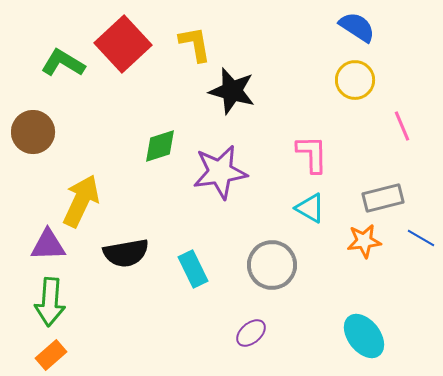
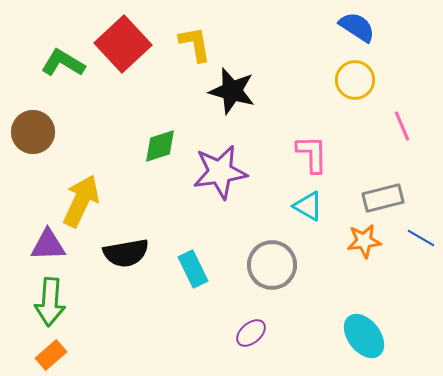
cyan triangle: moved 2 px left, 2 px up
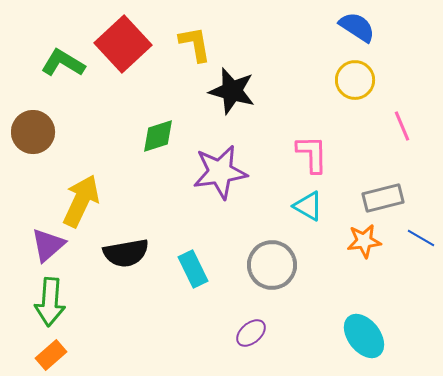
green diamond: moved 2 px left, 10 px up
purple triangle: rotated 39 degrees counterclockwise
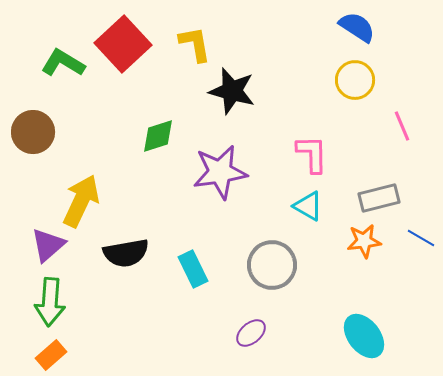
gray rectangle: moved 4 px left
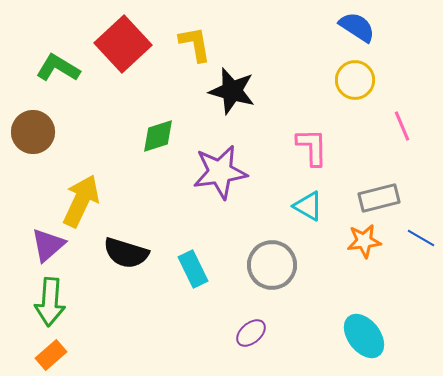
green L-shape: moved 5 px left, 5 px down
pink L-shape: moved 7 px up
black semicircle: rotated 27 degrees clockwise
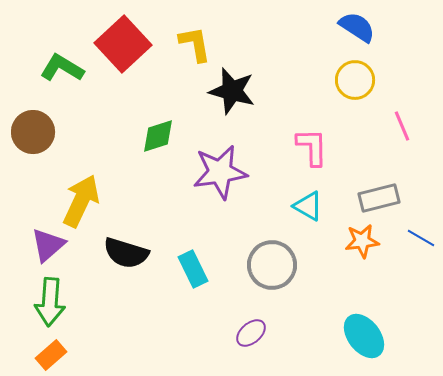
green L-shape: moved 4 px right
orange star: moved 2 px left
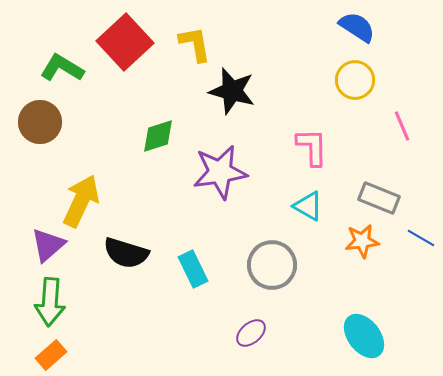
red square: moved 2 px right, 2 px up
brown circle: moved 7 px right, 10 px up
gray rectangle: rotated 36 degrees clockwise
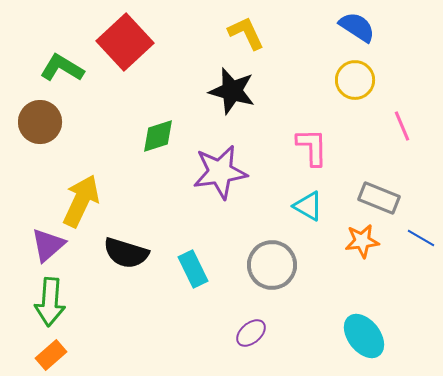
yellow L-shape: moved 51 px right, 11 px up; rotated 15 degrees counterclockwise
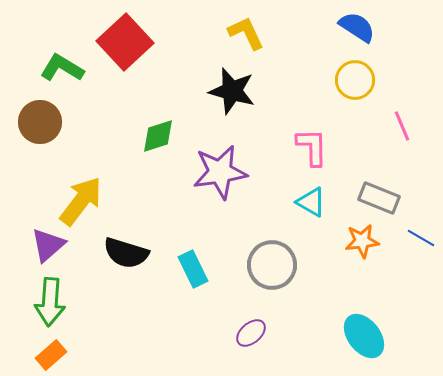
yellow arrow: rotated 12 degrees clockwise
cyan triangle: moved 3 px right, 4 px up
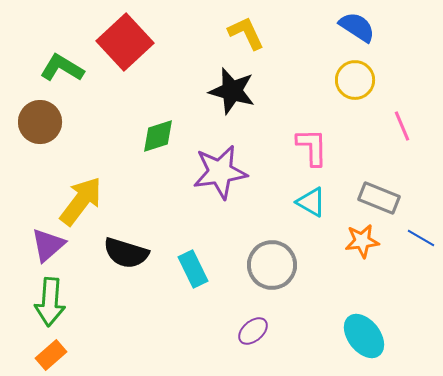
purple ellipse: moved 2 px right, 2 px up
